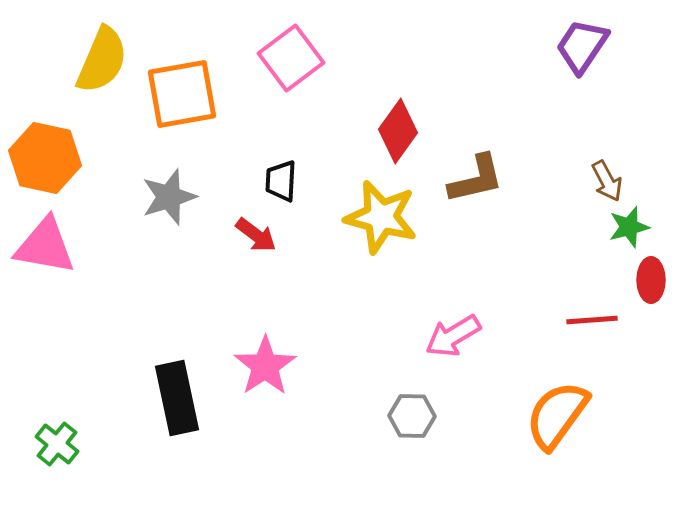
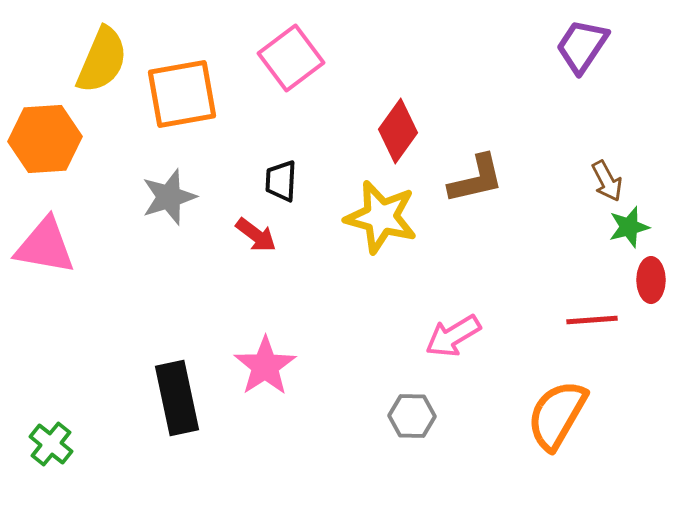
orange hexagon: moved 19 px up; rotated 16 degrees counterclockwise
orange semicircle: rotated 6 degrees counterclockwise
green cross: moved 6 px left
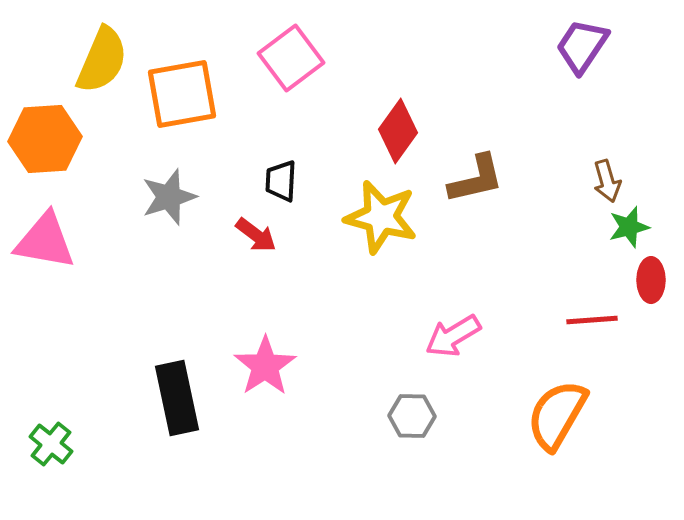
brown arrow: rotated 12 degrees clockwise
pink triangle: moved 5 px up
